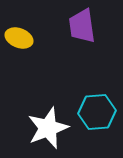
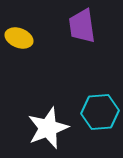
cyan hexagon: moved 3 px right
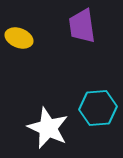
cyan hexagon: moved 2 px left, 4 px up
white star: rotated 27 degrees counterclockwise
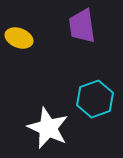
cyan hexagon: moved 3 px left, 9 px up; rotated 15 degrees counterclockwise
